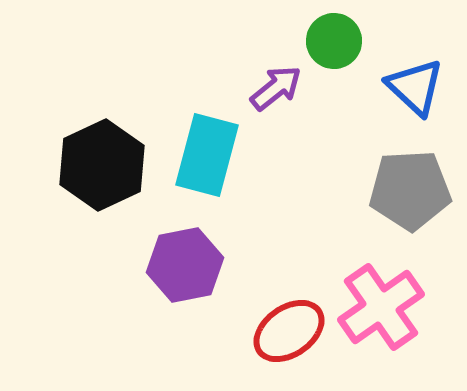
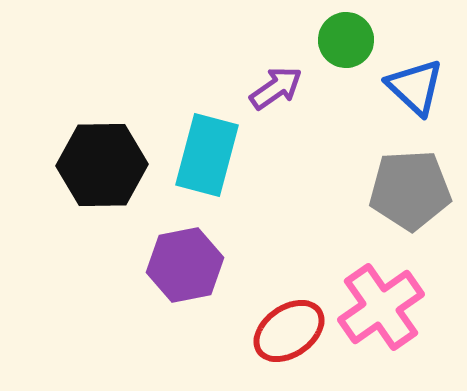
green circle: moved 12 px right, 1 px up
purple arrow: rotated 4 degrees clockwise
black hexagon: rotated 24 degrees clockwise
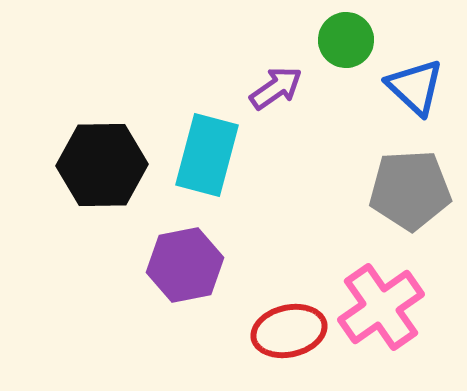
red ellipse: rotated 22 degrees clockwise
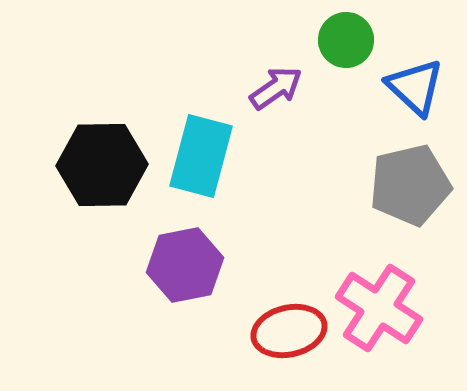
cyan rectangle: moved 6 px left, 1 px down
gray pentagon: moved 5 px up; rotated 10 degrees counterclockwise
pink cross: moved 2 px left, 1 px down; rotated 22 degrees counterclockwise
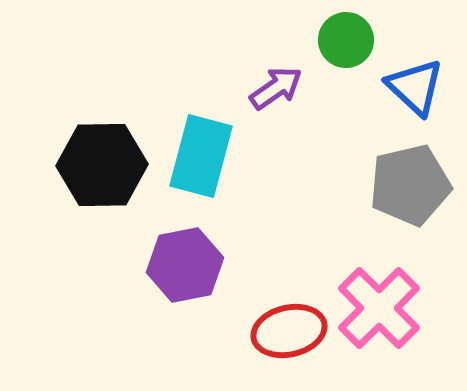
pink cross: rotated 12 degrees clockwise
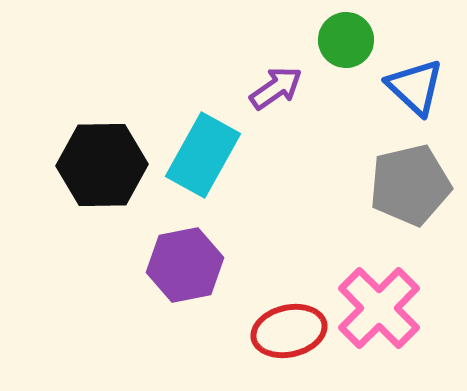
cyan rectangle: moved 2 px right, 1 px up; rotated 14 degrees clockwise
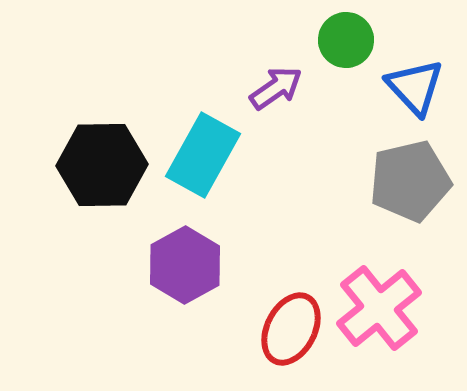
blue triangle: rotated 4 degrees clockwise
gray pentagon: moved 4 px up
purple hexagon: rotated 18 degrees counterclockwise
pink cross: rotated 6 degrees clockwise
red ellipse: moved 2 px right, 2 px up; rotated 50 degrees counterclockwise
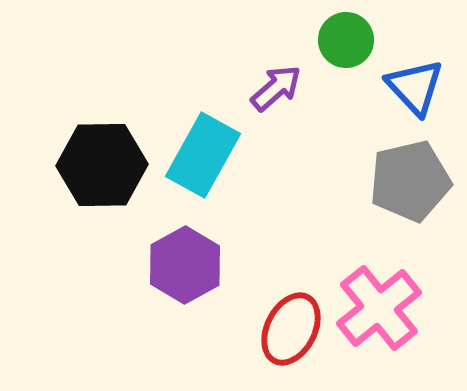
purple arrow: rotated 6 degrees counterclockwise
